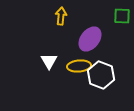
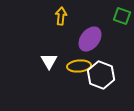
green square: rotated 18 degrees clockwise
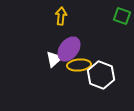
purple ellipse: moved 21 px left, 10 px down
white triangle: moved 5 px right, 2 px up; rotated 18 degrees clockwise
yellow ellipse: moved 1 px up
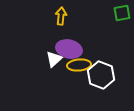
green square: moved 3 px up; rotated 30 degrees counterclockwise
purple ellipse: rotated 65 degrees clockwise
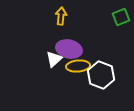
green square: moved 1 px left, 4 px down; rotated 12 degrees counterclockwise
yellow ellipse: moved 1 px left, 1 px down
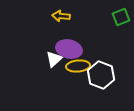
yellow arrow: rotated 90 degrees counterclockwise
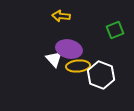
green square: moved 6 px left, 13 px down
white triangle: rotated 30 degrees counterclockwise
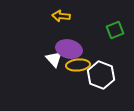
yellow ellipse: moved 1 px up
